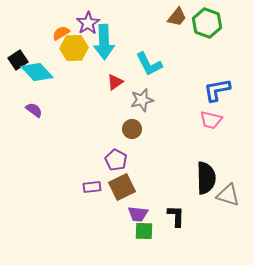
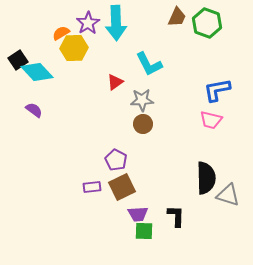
brown trapezoid: rotated 15 degrees counterclockwise
cyan arrow: moved 12 px right, 19 px up
gray star: rotated 10 degrees clockwise
brown circle: moved 11 px right, 5 px up
purple trapezoid: rotated 10 degrees counterclockwise
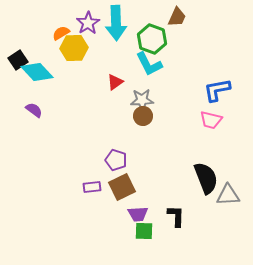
green hexagon: moved 55 px left, 16 px down
brown circle: moved 8 px up
purple pentagon: rotated 10 degrees counterclockwise
black semicircle: rotated 20 degrees counterclockwise
gray triangle: rotated 20 degrees counterclockwise
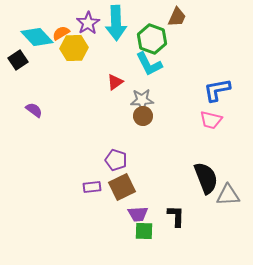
cyan diamond: moved 35 px up
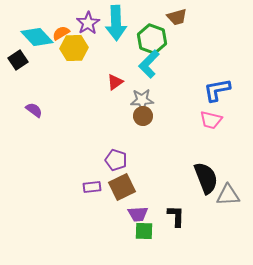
brown trapezoid: rotated 50 degrees clockwise
cyan L-shape: rotated 72 degrees clockwise
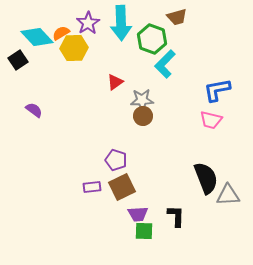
cyan arrow: moved 5 px right
cyan L-shape: moved 16 px right
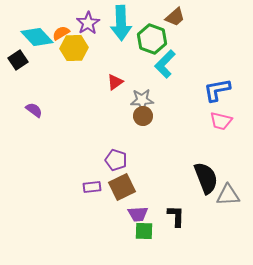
brown trapezoid: moved 2 px left; rotated 25 degrees counterclockwise
pink trapezoid: moved 10 px right, 1 px down
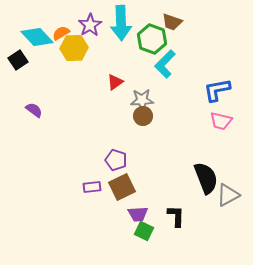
brown trapezoid: moved 3 px left, 5 px down; rotated 60 degrees clockwise
purple star: moved 2 px right, 2 px down
gray triangle: rotated 25 degrees counterclockwise
green square: rotated 24 degrees clockwise
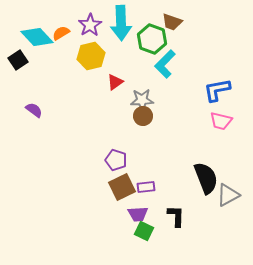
yellow hexagon: moved 17 px right, 8 px down; rotated 12 degrees counterclockwise
purple rectangle: moved 54 px right
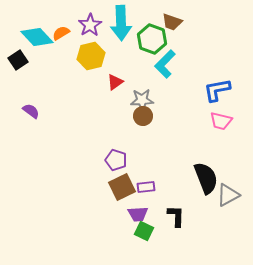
purple semicircle: moved 3 px left, 1 px down
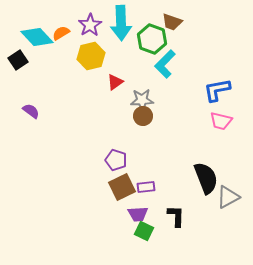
gray triangle: moved 2 px down
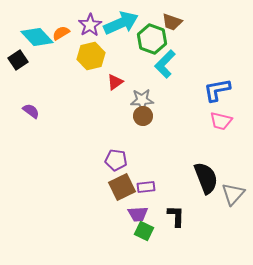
cyan arrow: rotated 112 degrees counterclockwise
purple pentagon: rotated 10 degrees counterclockwise
gray triangle: moved 5 px right, 3 px up; rotated 20 degrees counterclockwise
